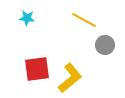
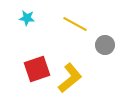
yellow line: moved 9 px left, 4 px down
red square: rotated 12 degrees counterclockwise
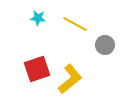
cyan star: moved 11 px right
yellow L-shape: moved 1 px down
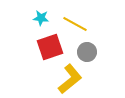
cyan star: moved 3 px right
gray circle: moved 18 px left, 7 px down
red square: moved 13 px right, 22 px up
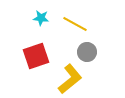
red square: moved 14 px left, 9 px down
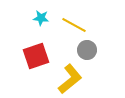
yellow line: moved 1 px left, 1 px down
gray circle: moved 2 px up
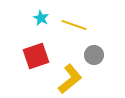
cyan star: rotated 21 degrees clockwise
yellow line: rotated 10 degrees counterclockwise
gray circle: moved 7 px right, 5 px down
